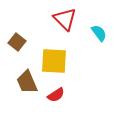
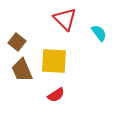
brown trapezoid: moved 5 px left, 12 px up
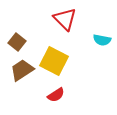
cyan semicircle: moved 3 px right, 7 px down; rotated 138 degrees clockwise
yellow square: rotated 24 degrees clockwise
brown trapezoid: rotated 80 degrees clockwise
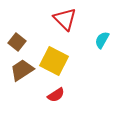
cyan semicircle: rotated 108 degrees clockwise
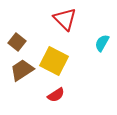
cyan semicircle: moved 3 px down
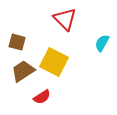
brown square: rotated 24 degrees counterclockwise
yellow square: moved 1 px down
brown trapezoid: moved 1 px right, 1 px down
red semicircle: moved 14 px left, 2 px down
